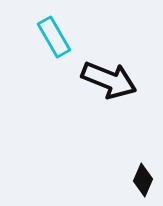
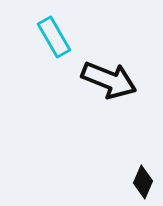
black diamond: moved 2 px down
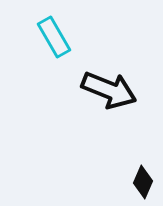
black arrow: moved 10 px down
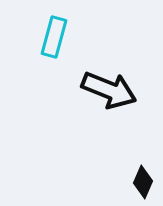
cyan rectangle: rotated 45 degrees clockwise
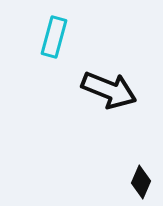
black diamond: moved 2 px left
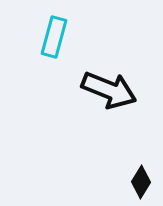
black diamond: rotated 8 degrees clockwise
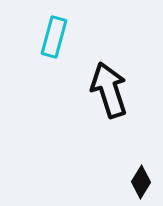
black arrow: rotated 130 degrees counterclockwise
